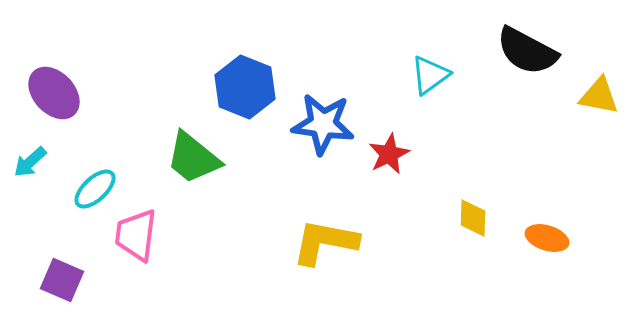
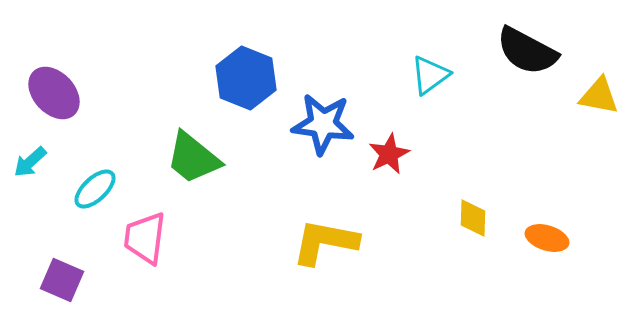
blue hexagon: moved 1 px right, 9 px up
pink trapezoid: moved 9 px right, 3 px down
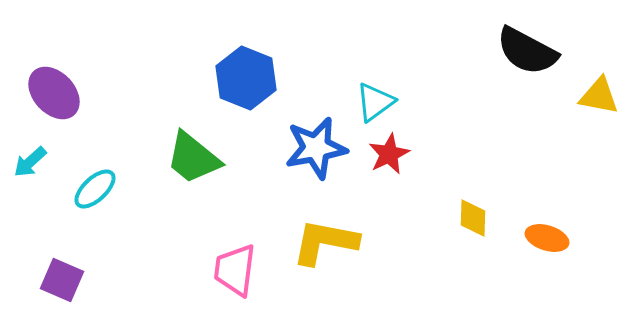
cyan triangle: moved 55 px left, 27 px down
blue star: moved 7 px left, 24 px down; rotated 18 degrees counterclockwise
pink trapezoid: moved 90 px right, 32 px down
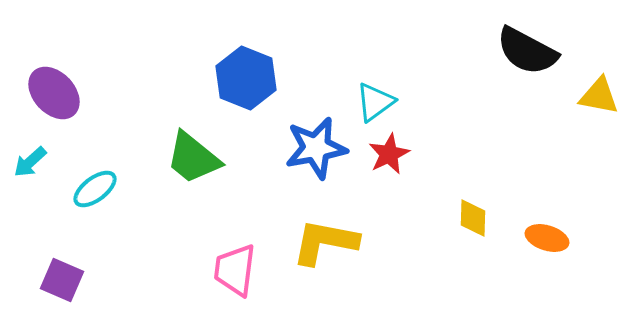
cyan ellipse: rotated 6 degrees clockwise
